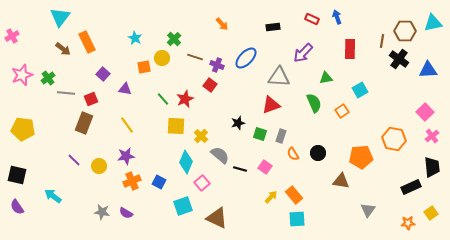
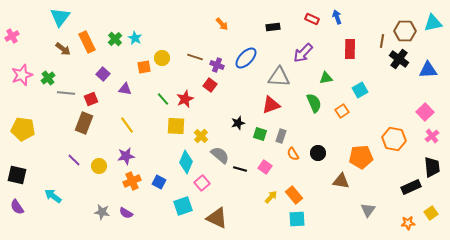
green cross at (174, 39): moved 59 px left
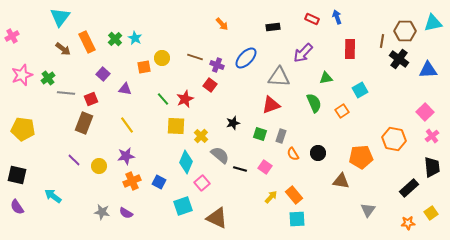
black star at (238, 123): moved 5 px left
black rectangle at (411, 187): moved 2 px left, 1 px down; rotated 18 degrees counterclockwise
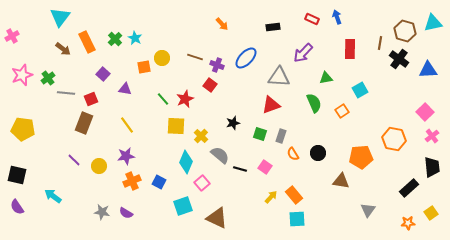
brown hexagon at (405, 31): rotated 15 degrees clockwise
brown line at (382, 41): moved 2 px left, 2 px down
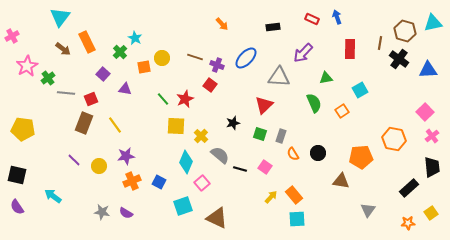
green cross at (115, 39): moved 5 px right, 13 px down
pink star at (22, 75): moved 5 px right, 9 px up; rotated 10 degrees counterclockwise
red triangle at (271, 105): moved 7 px left; rotated 24 degrees counterclockwise
yellow line at (127, 125): moved 12 px left
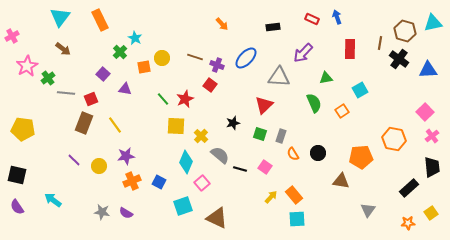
orange rectangle at (87, 42): moved 13 px right, 22 px up
cyan arrow at (53, 196): moved 4 px down
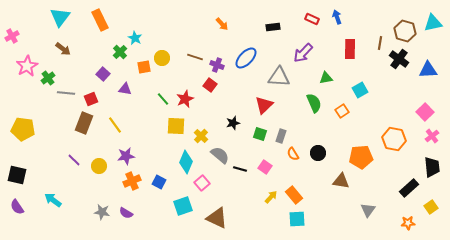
yellow square at (431, 213): moved 6 px up
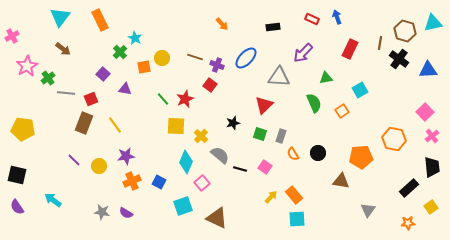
red rectangle at (350, 49): rotated 24 degrees clockwise
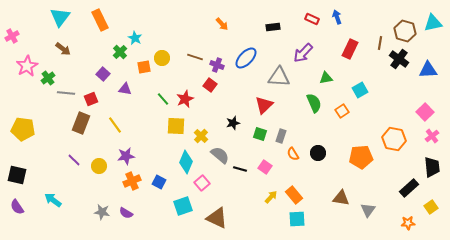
brown rectangle at (84, 123): moved 3 px left
brown triangle at (341, 181): moved 17 px down
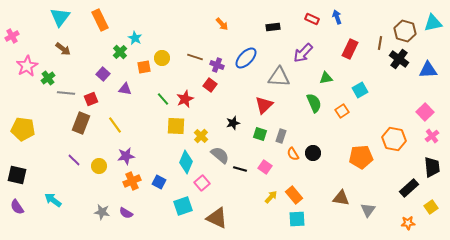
black circle at (318, 153): moved 5 px left
